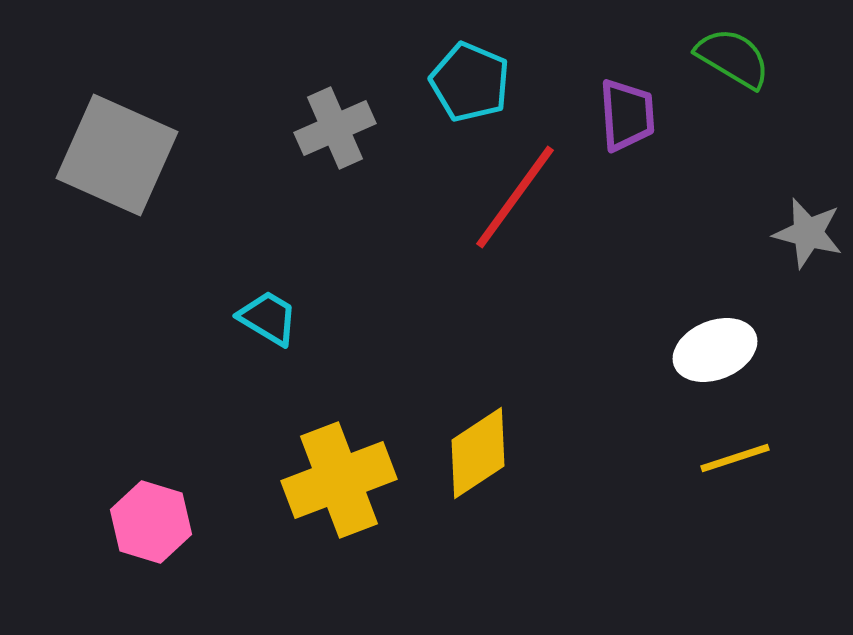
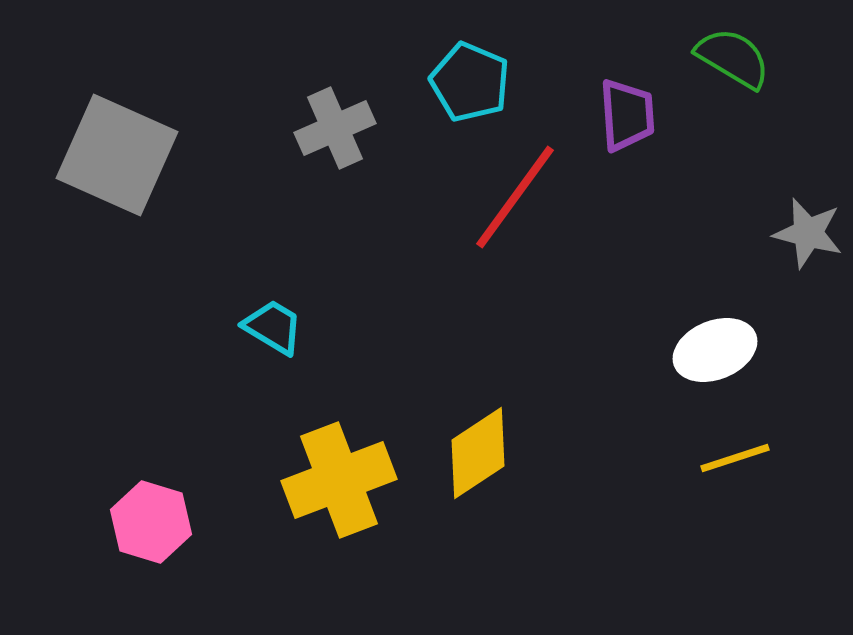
cyan trapezoid: moved 5 px right, 9 px down
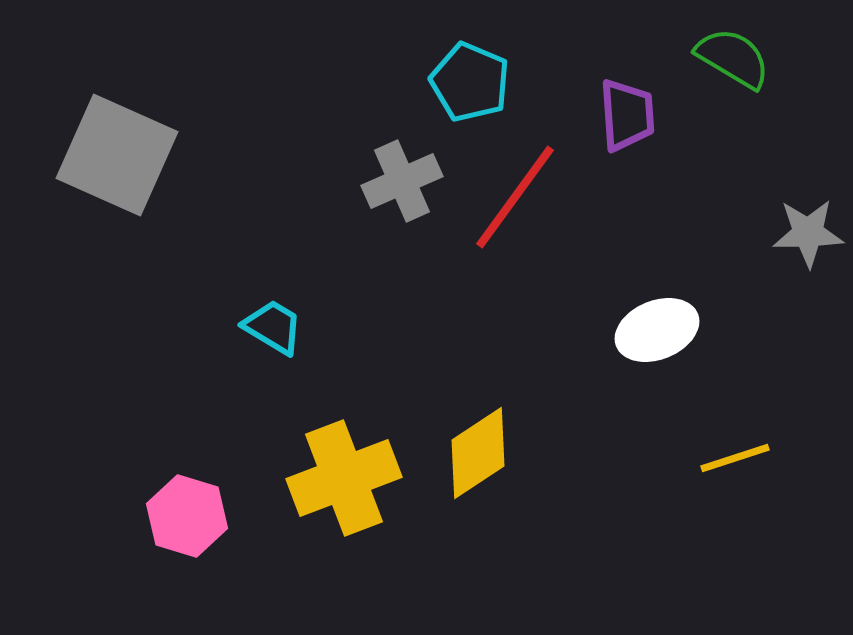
gray cross: moved 67 px right, 53 px down
gray star: rotated 16 degrees counterclockwise
white ellipse: moved 58 px left, 20 px up
yellow cross: moved 5 px right, 2 px up
pink hexagon: moved 36 px right, 6 px up
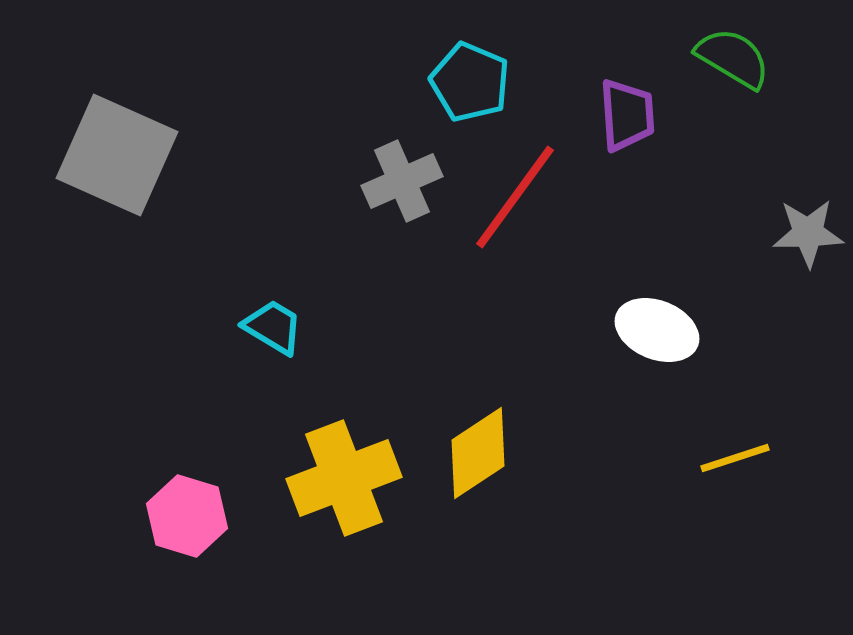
white ellipse: rotated 44 degrees clockwise
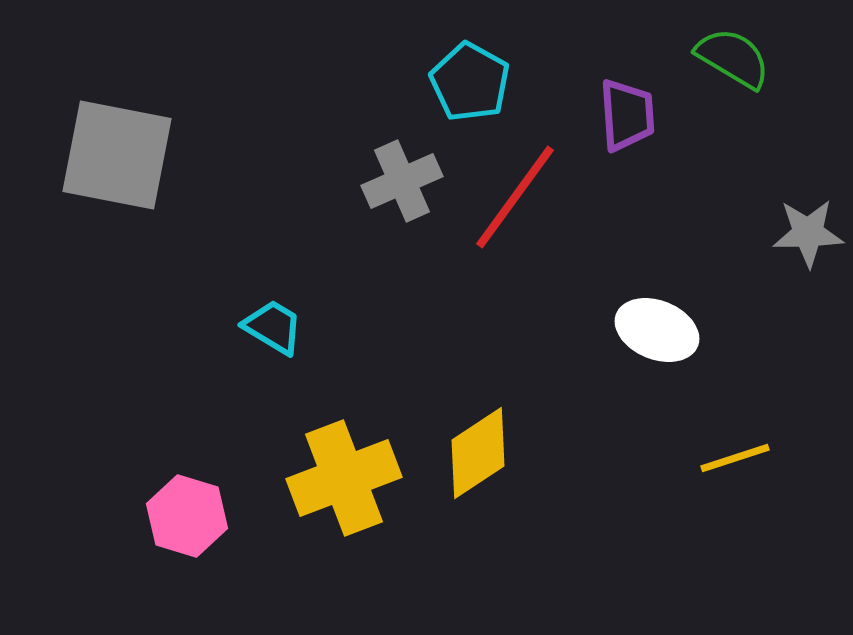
cyan pentagon: rotated 6 degrees clockwise
gray square: rotated 13 degrees counterclockwise
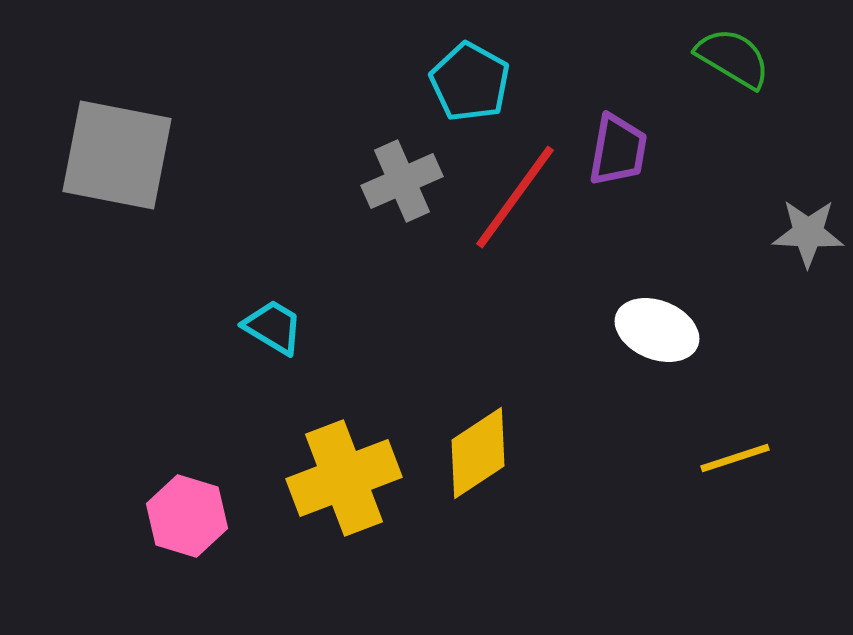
purple trapezoid: moved 9 px left, 35 px down; rotated 14 degrees clockwise
gray star: rotated 4 degrees clockwise
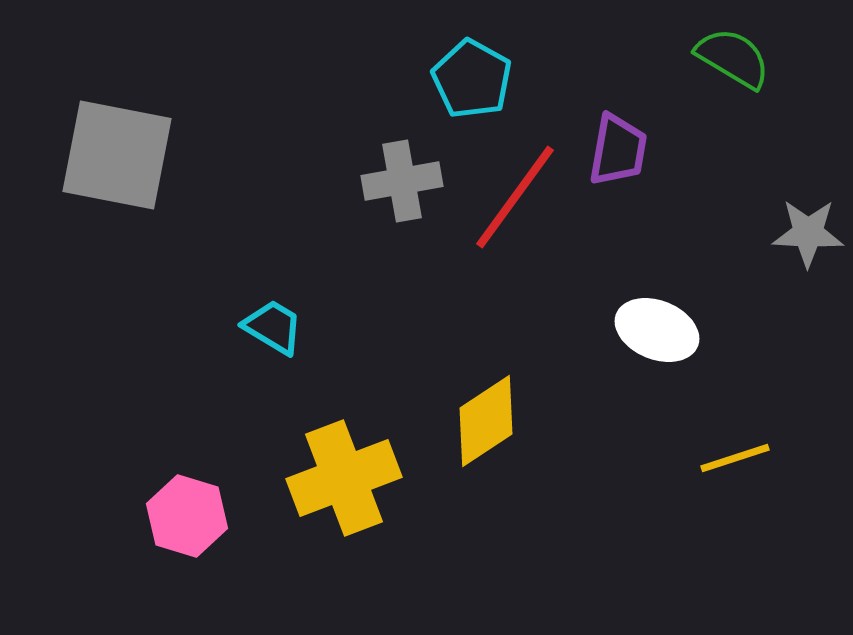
cyan pentagon: moved 2 px right, 3 px up
gray cross: rotated 14 degrees clockwise
yellow diamond: moved 8 px right, 32 px up
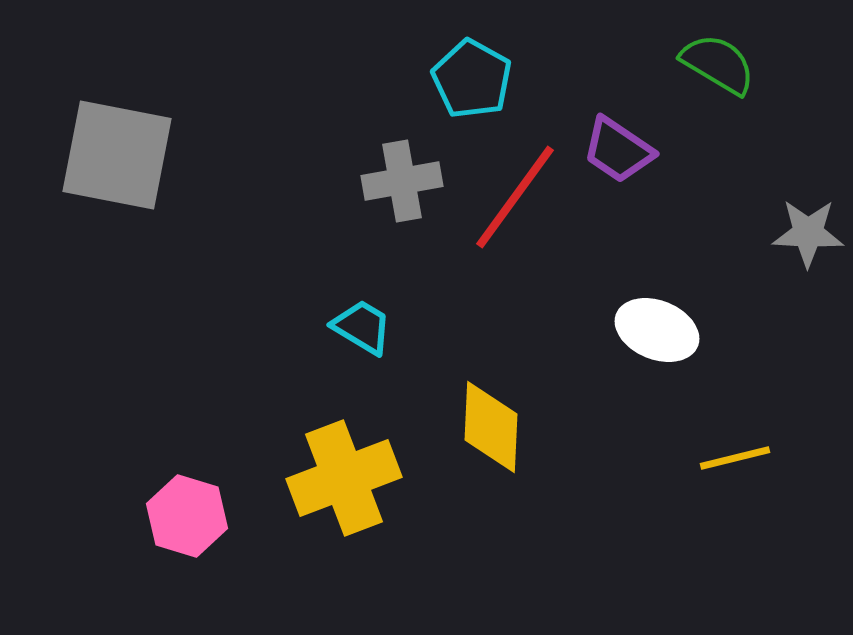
green semicircle: moved 15 px left, 6 px down
purple trapezoid: rotated 114 degrees clockwise
cyan trapezoid: moved 89 px right
yellow diamond: moved 5 px right, 6 px down; rotated 54 degrees counterclockwise
yellow line: rotated 4 degrees clockwise
